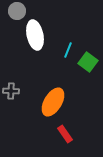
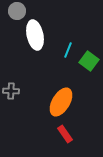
green square: moved 1 px right, 1 px up
orange ellipse: moved 8 px right
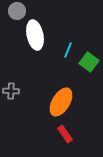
green square: moved 1 px down
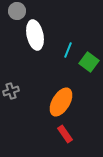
gray cross: rotated 21 degrees counterclockwise
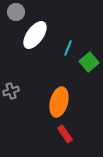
gray circle: moved 1 px left, 1 px down
white ellipse: rotated 48 degrees clockwise
cyan line: moved 2 px up
green square: rotated 12 degrees clockwise
orange ellipse: moved 2 px left; rotated 16 degrees counterclockwise
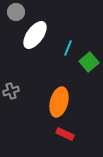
red rectangle: rotated 30 degrees counterclockwise
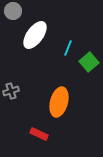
gray circle: moved 3 px left, 1 px up
red rectangle: moved 26 px left
